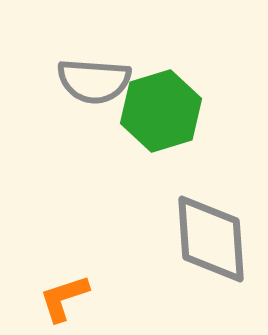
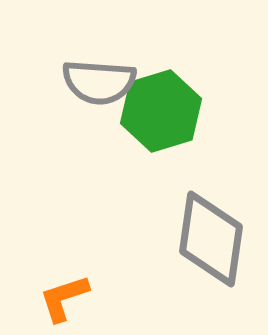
gray semicircle: moved 5 px right, 1 px down
gray diamond: rotated 12 degrees clockwise
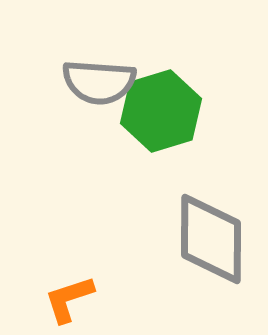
gray diamond: rotated 8 degrees counterclockwise
orange L-shape: moved 5 px right, 1 px down
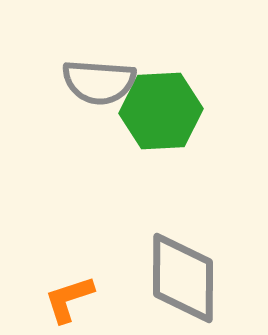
green hexagon: rotated 14 degrees clockwise
gray diamond: moved 28 px left, 39 px down
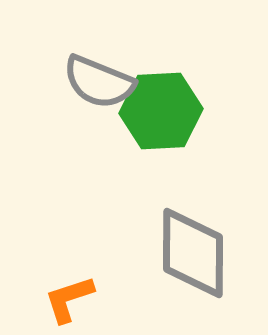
gray semicircle: rotated 18 degrees clockwise
gray diamond: moved 10 px right, 25 px up
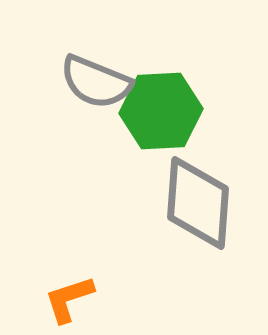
gray semicircle: moved 3 px left
gray diamond: moved 5 px right, 50 px up; rotated 4 degrees clockwise
